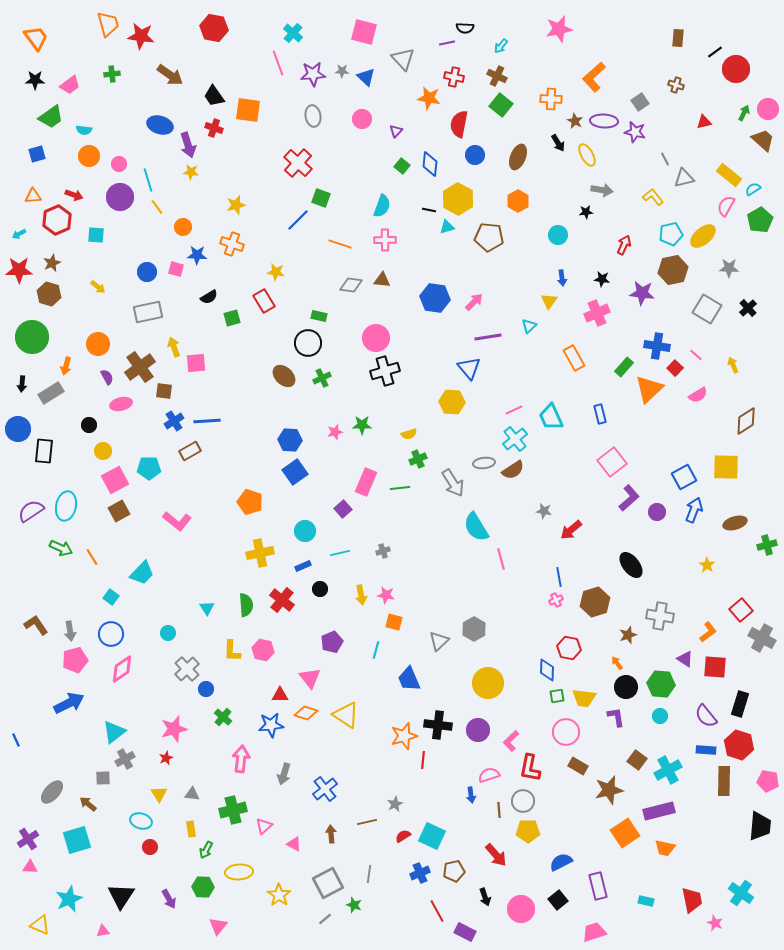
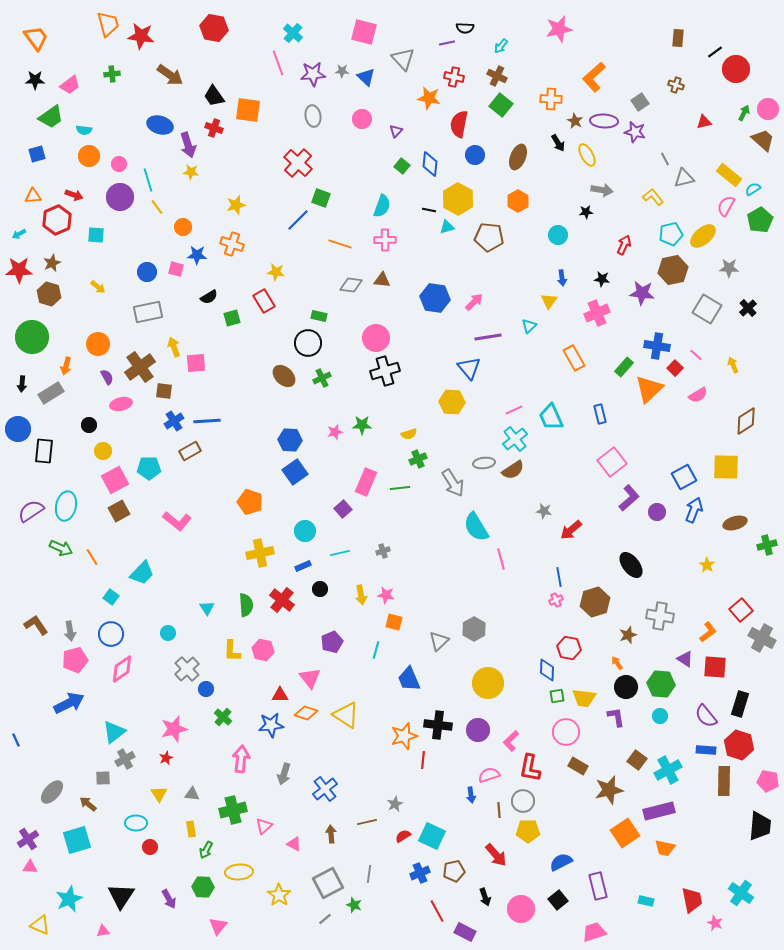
cyan ellipse at (141, 821): moved 5 px left, 2 px down; rotated 15 degrees counterclockwise
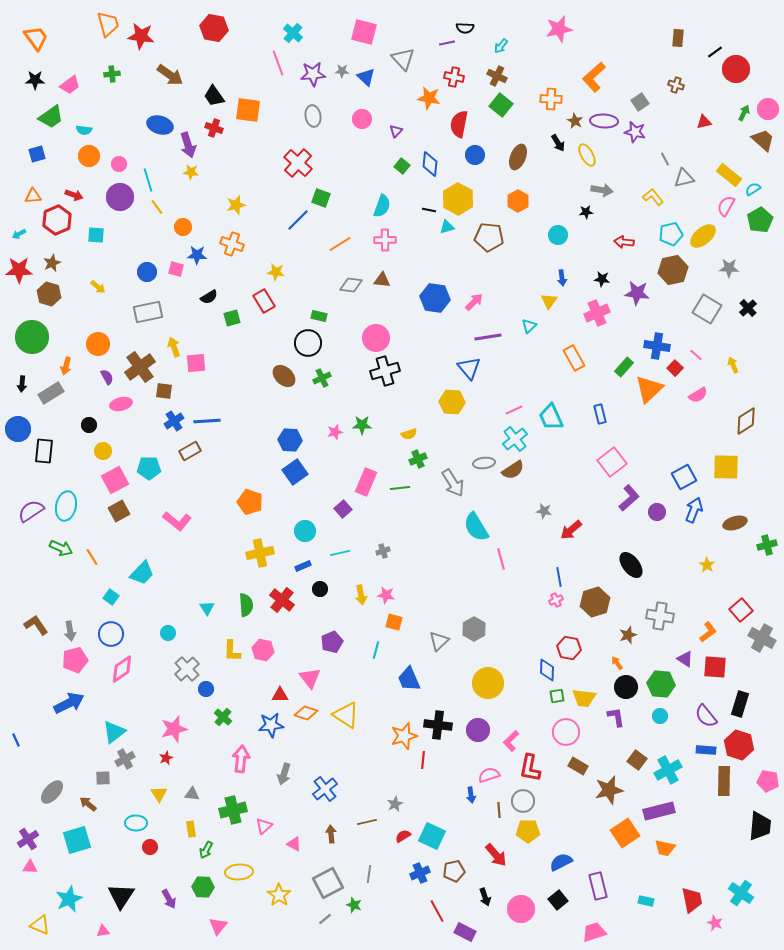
orange line at (340, 244): rotated 50 degrees counterclockwise
red arrow at (624, 245): moved 3 px up; rotated 108 degrees counterclockwise
purple star at (642, 293): moved 5 px left
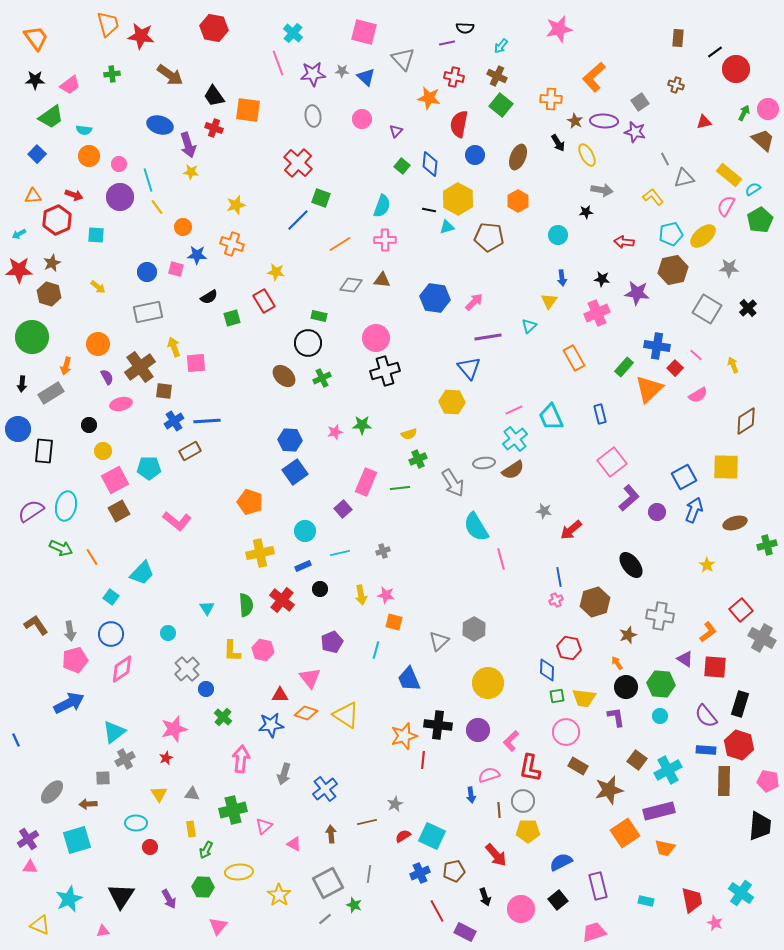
blue square at (37, 154): rotated 30 degrees counterclockwise
brown arrow at (88, 804): rotated 42 degrees counterclockwise
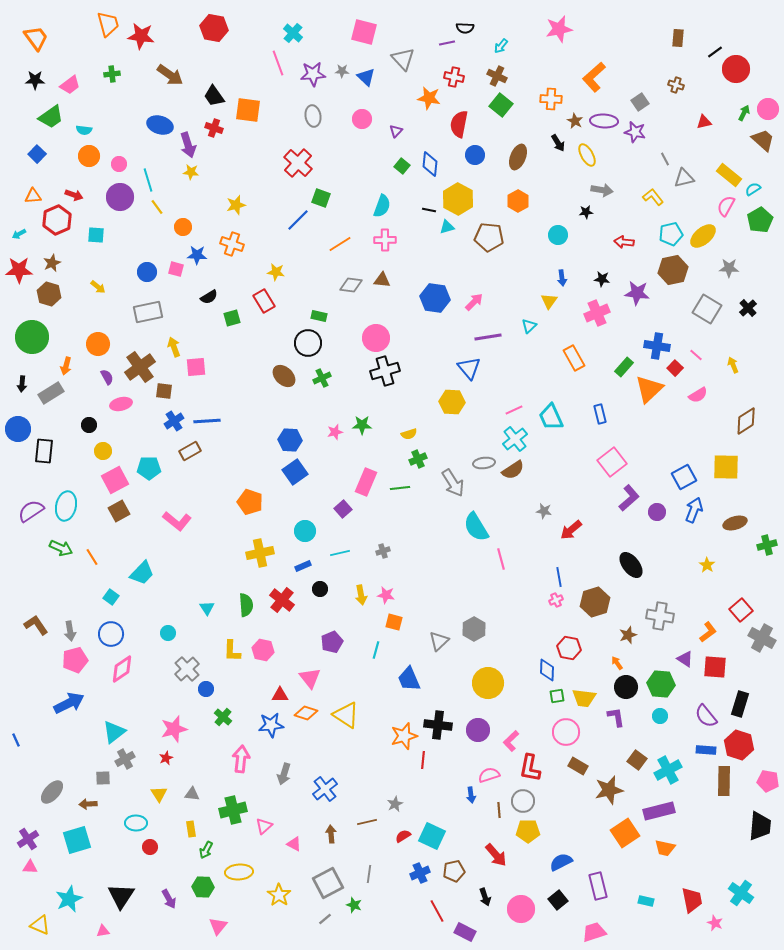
pink square at (196, 363): moved 4 px down
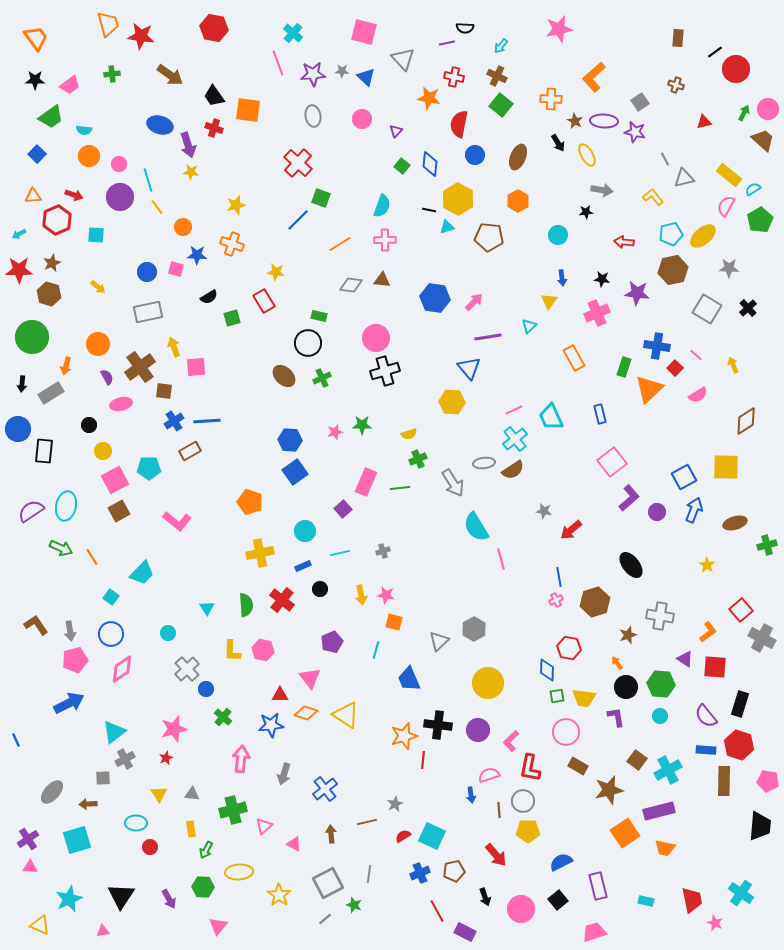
green rectangle at (624, 367): rotated 24 degrees counterclockwise
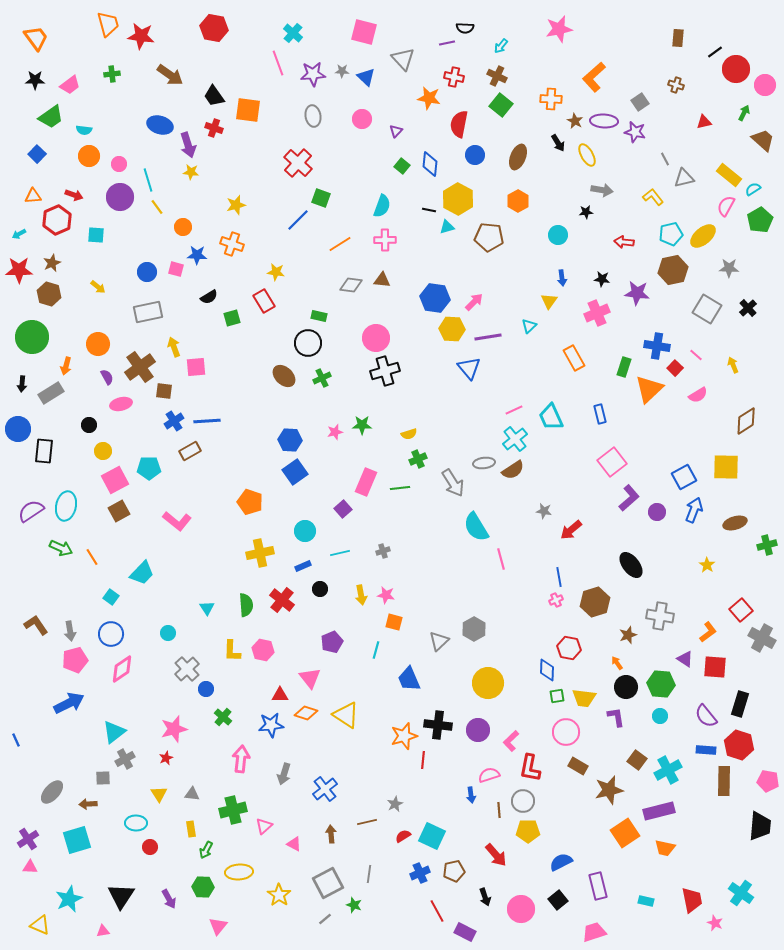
pink circle at (768, 109): moved 3 px left, 24 px up
yellow hexagon at (452, 402): moved 73 px up
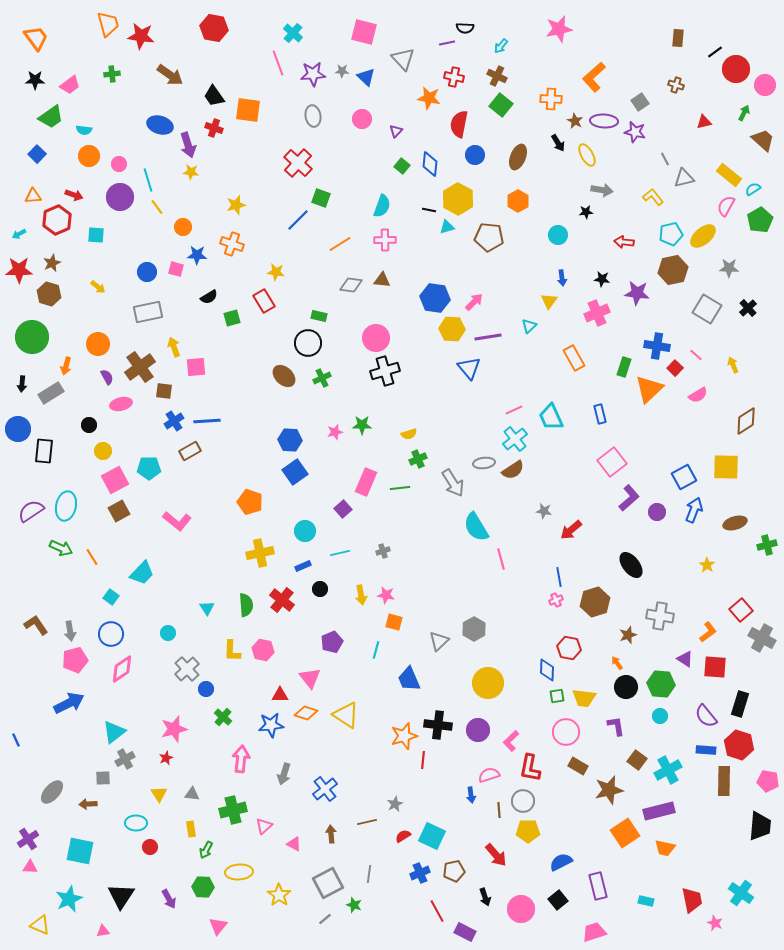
purple L-shape at (616, 717): moved 9 px down
cyan square at (77, 840): moved 3 px right, 11 px down; rotated 28 degrees clockwise
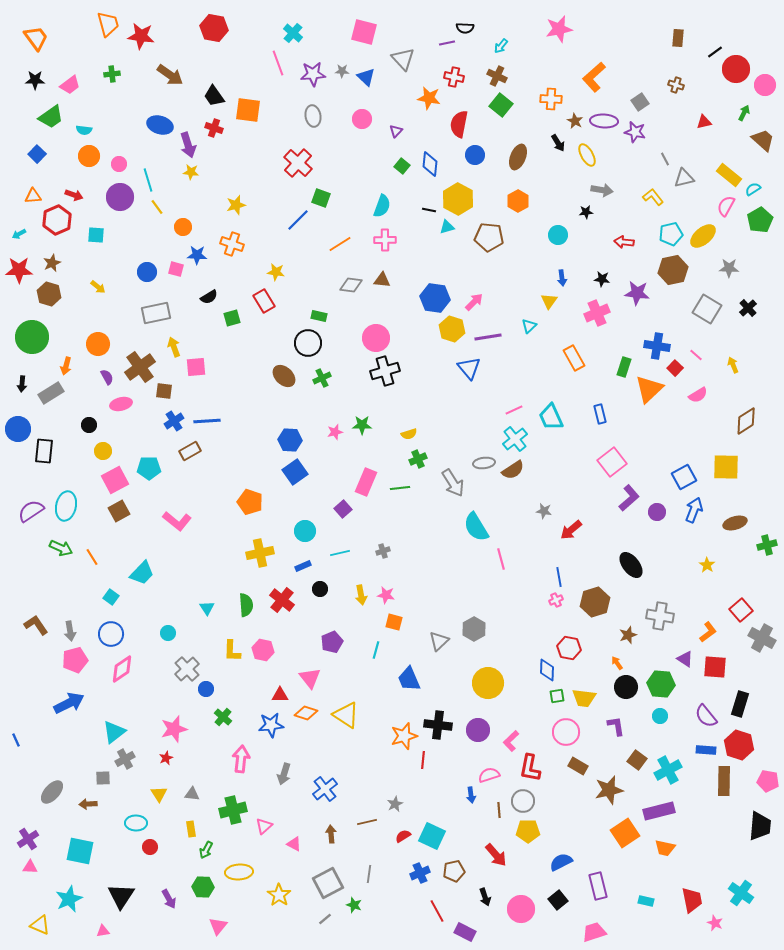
gray rectangle at (148, 312): moved 8 px right, 1 px down
yellow hexagon at (452, 329): rotated 15 degrees clockwise
